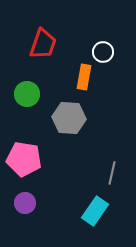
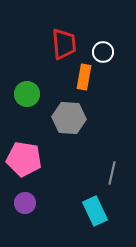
red trapezoid: moved 21 px right; rotated 24 degrees counterclockwise
cyan rectangle: rotated 60 degrees counterclockwise
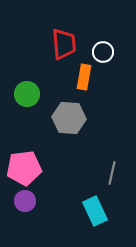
pink pentagon: moved 9 px down; rotated 16 degrees counterclockwise
purple circle: moved 2 px up
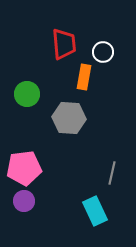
purple circle: moved 1 px left
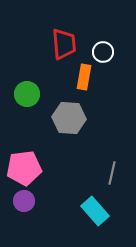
cyan rectangle: rotated 16 degrees counterclockwise
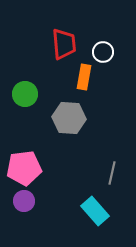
green circle: moved 2 px left
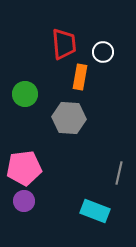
orange rectangle: moved 4 px left
gray line: moved 7 px right
cyan rectangle: rotated 28 degrees counterclockwise
